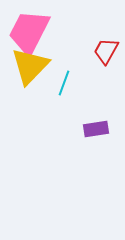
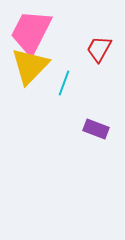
pink trapezoid: moved 2 px right
red trapezoid: moved 7 px left, 2 px up
purple rectangle: rotated 30 degrees clockwise
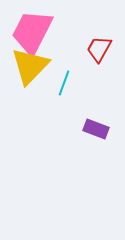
pink trapezoid: moved 1 px right
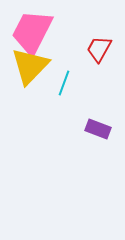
purple rectangle: moved 2 px right
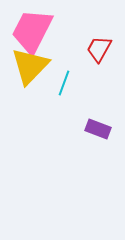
pink trapezoid: moved 1 px up
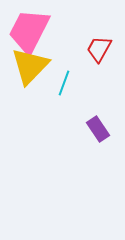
pink trapezoid: moved 3 px left
purple rectangle: rotated 35 degrees clockwise
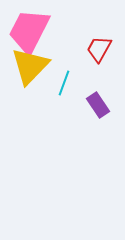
purple rectangle: moved 24 px up
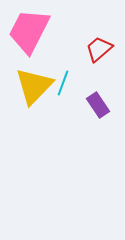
red trapezoid: rotated 20 degrees clockwise
yellow triangle: moved 4 px right, 20 px down
cyan line: moved 1 px left
